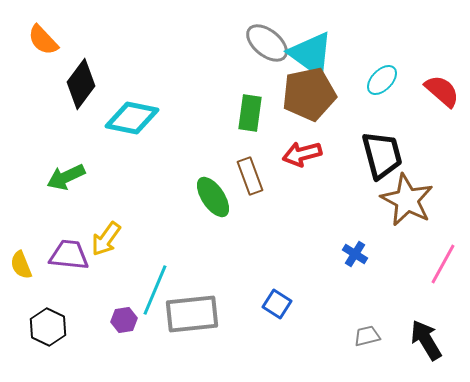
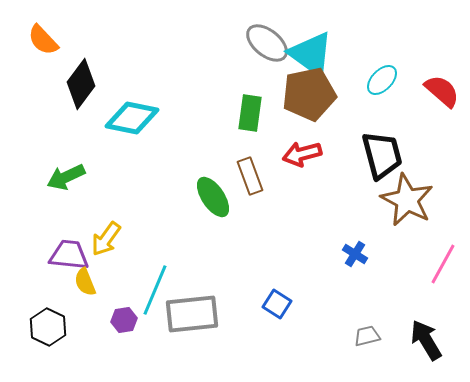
yellow semicircle: moved 64 px right, 17 px down
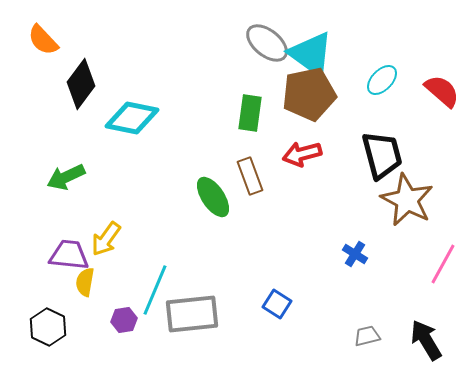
yellow semicircle: rotated 32 degrees clockwise
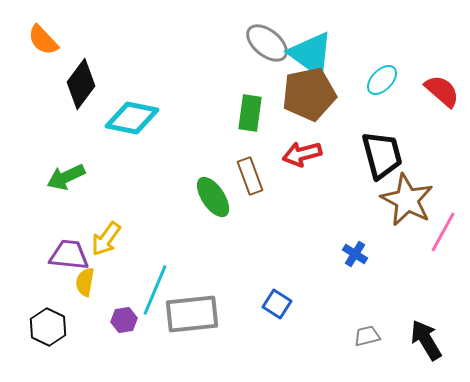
pink line: moved 32 px up
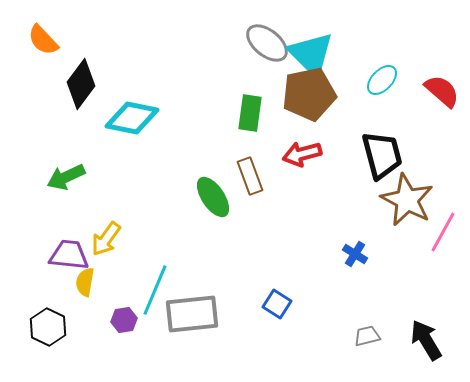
cyan triangle: rotated 9 degrees clockwise
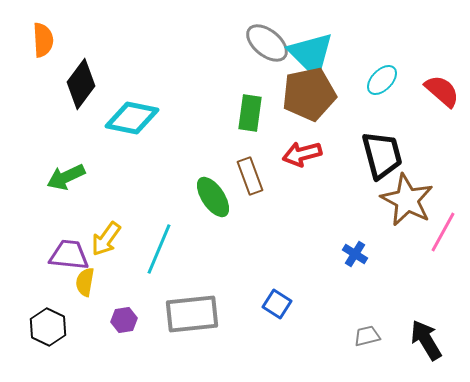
orange semicircle: rotated 140 degrees counterclockwise
cyan line: moved 4 px right, 41 px up
